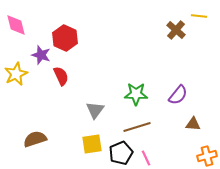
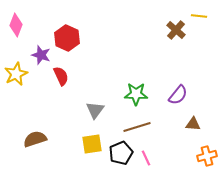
pink diamond: rotated 35 degrees clockwise
red hexagon: moved 2 px right
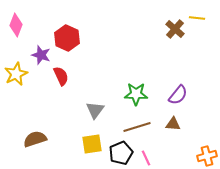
yellow line: moved 2 px left, 2 px down
brown cross: moved 1 px left, 1 px up
brown triangle: moved 20 px left
